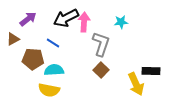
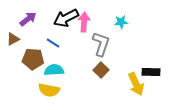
black rectangle: moved 1 px down
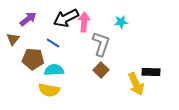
brown triangle: rotated 24 degrees counterclockwise
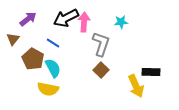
brown pentagon: rotated 25 degrees clockwise
cyan semicircle: moved 1 px left, 2 px up; rotated 66 degrees clockwise
yellow arrow: moved 2 px down
yellow semicircle: moved 1 px left, 1 px up
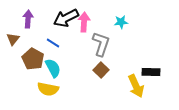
purple arrow: rotated 48 degrees counterclockwise
